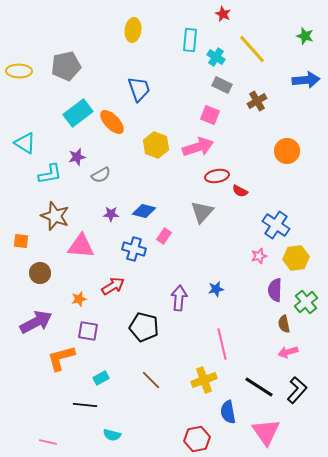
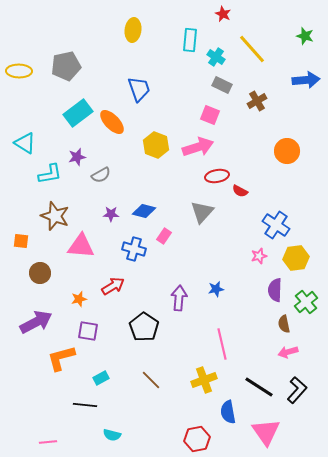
black pentagon at (144, 327): rotated 20 degrees clockwise
pink line at (48, 442): rotated 18 degrees counterclockwise
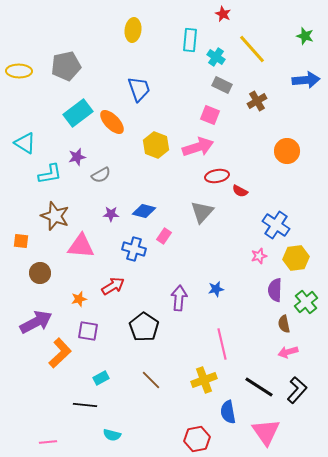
orange L-shape at (61, 358): moved 1 px left, 5 px up; rotated 152 degrees clockwise
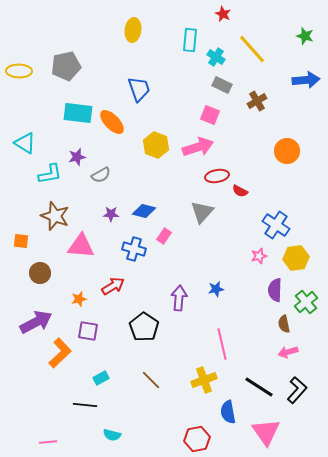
cyan rectangle at (78, 113): rotated 44 degrees clockwise
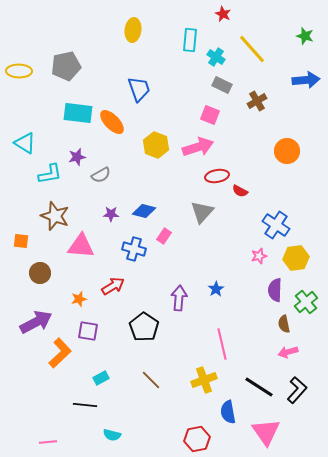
blue star at (216, 289): rotated 21 degrees counterclockwise
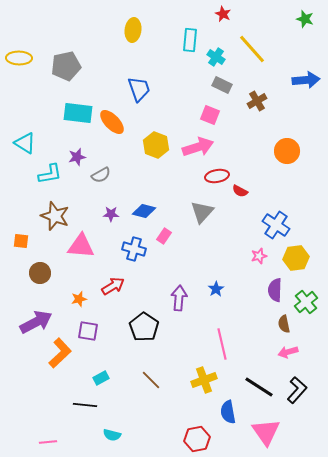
green star at (305, 36): moved 17 px up
yellow ellipse at (19, 71): moved 13 px up
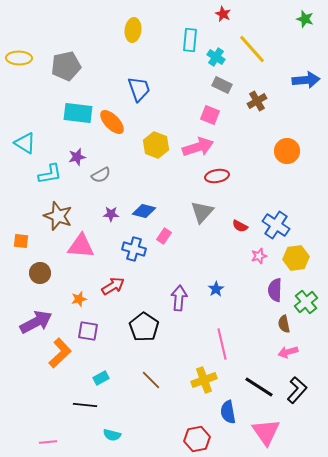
red semicircle at (240, 191): moved 35 px down
brown star at (55, 216): moved 3 px right
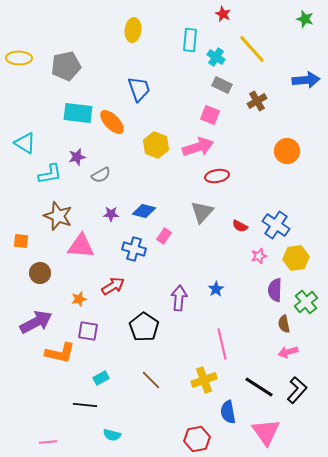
orange L-shape at (60, 353): rotated 56 degrees clockwise
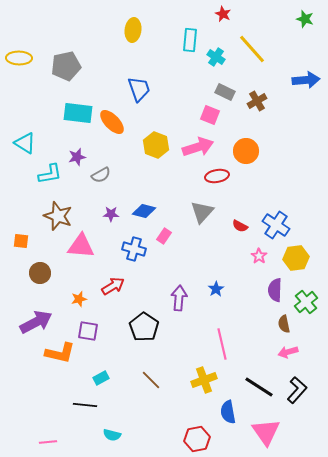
gray rectangle at (222, 85): moved 3 px right, 7 px down
orange circle at (287, 151): moved 41 px left
pink star at (259, 256): rotated 21 degrees counterclockwise
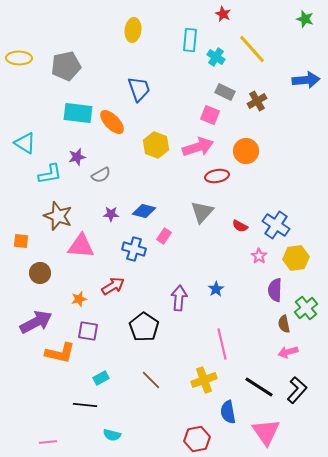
green cross at (306, 302): moved 6 px down
